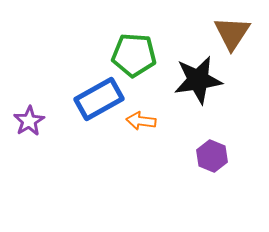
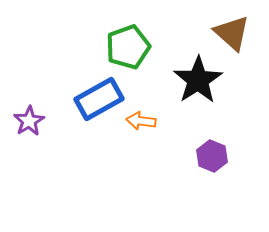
brown triangle: rotated 21 degrees counterclockwise
green pentagon: moved 6 px left, 8 px up; rotated 24 degrees counterclockwise
black star: rotated 24 degrees counterclockwise
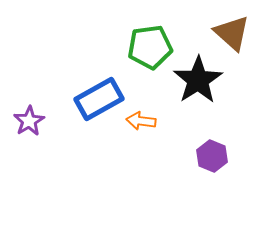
green pentagon: moved 22 px right; rotated 12 degrees clockwise
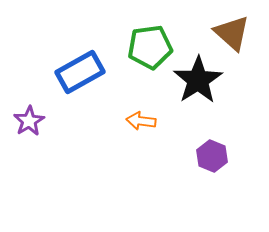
blue rectangle: moved 19 px left, 27 px up
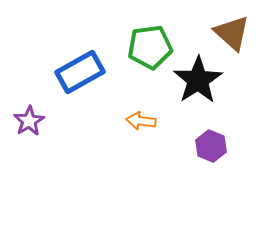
purple hexagon: moved 1 px left, 10 px up
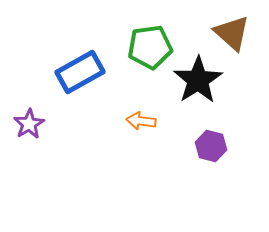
purple star: moved 3 px down
purple hexagon: rotated 8 degrees counterclockwise
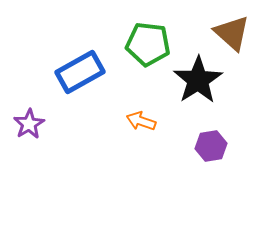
green pentagon: moved 2 px left, 3 px up; rotated 15 degrees clockwise
orange arrow: rotated 12 degrees clockwise
purple hexagon: rotated 24 degrees counterclockwise
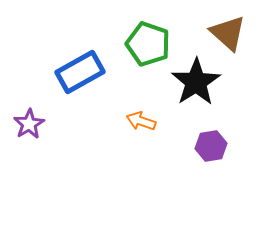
brown triangle: moved 4 px left
green pentagon: rotated 12 degrees clockwise
black star: moved 2 px left, 2 px down
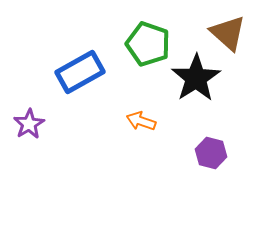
black star: moved 4 px up
purple hexagon: moved 7 px down; rotated 24 degrees clockwise
